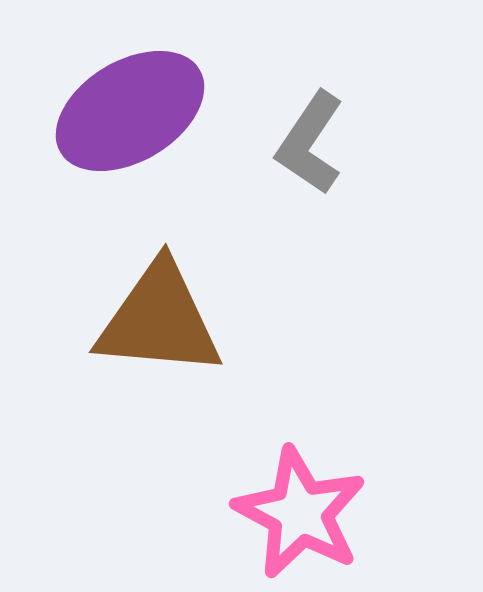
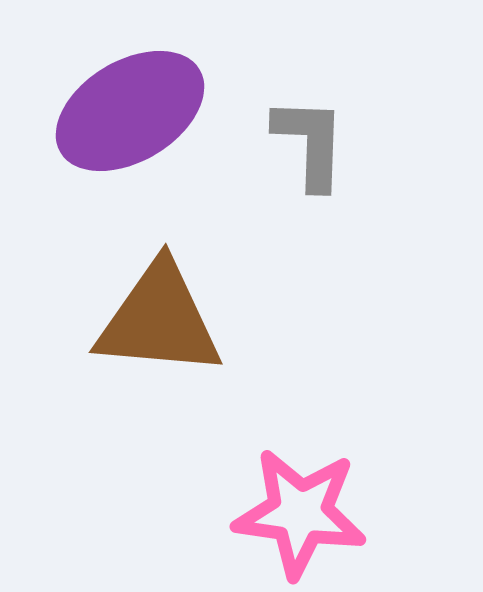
gray L-shape: rotated 148 degrees clockwise
pink star: rotated 20 degrees counterclockwise
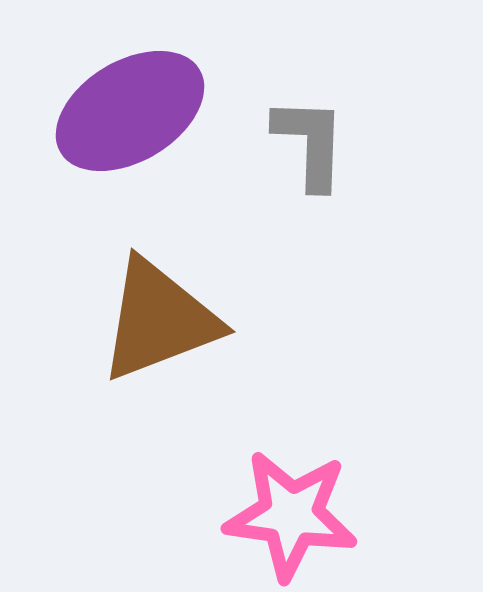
brown triangle: rotated 26 degrees counterclockwise
pink star: moved 9 px left, 2 px down
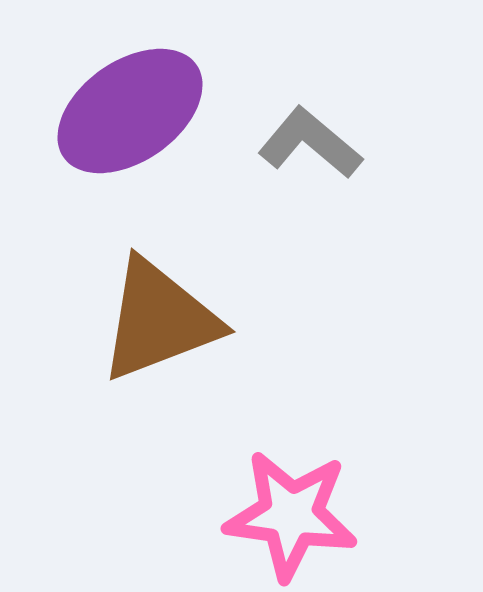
purple ellipse: rotated 4 degrees counterclockwise
gray L-shape: rotated 52 degrees counterclockwise
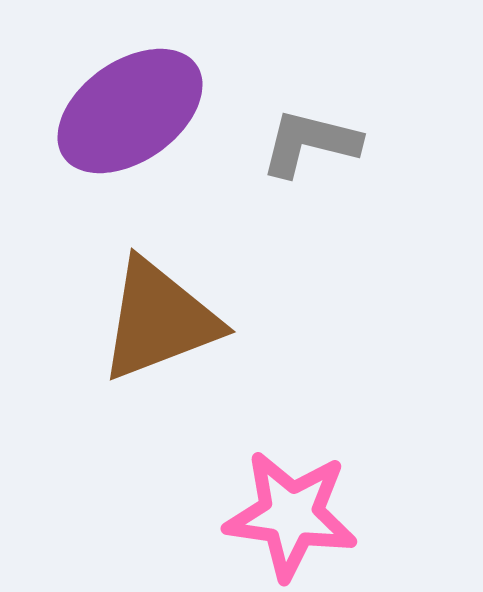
gray L-shape: rotated 26 degrees counterclockwise
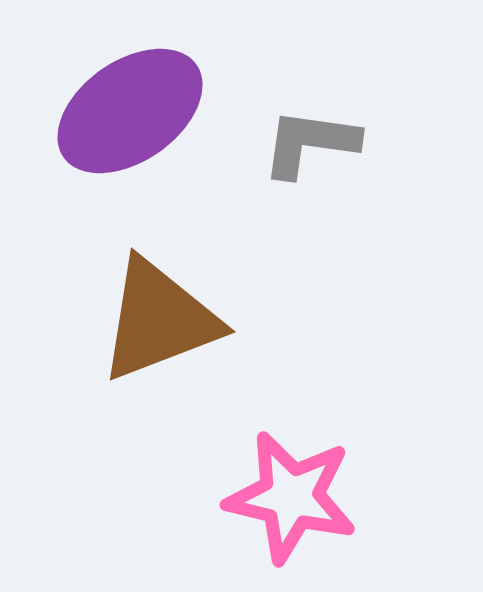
gray L-shape: rotated 6 degrees counterclockwise
pink star: moved 18 px up; rotated 5 degrees clockwise
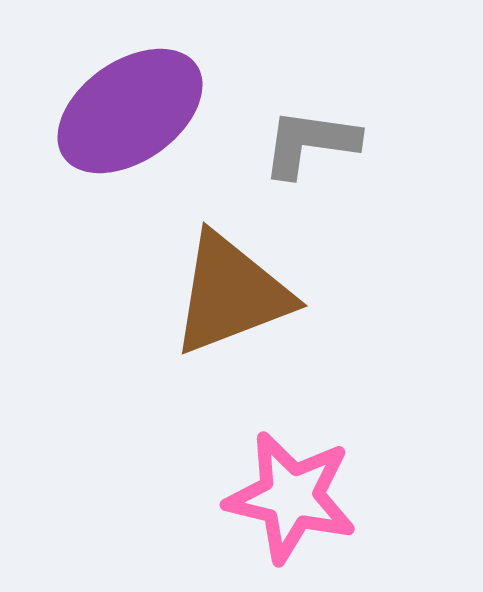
brown triangle: moved 72 px right, 26 px up
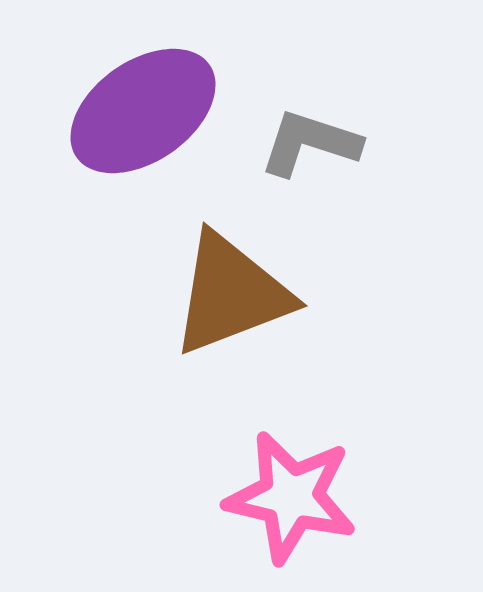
purple ellipse: moved 13 px right
gray L-shape: rotated 10 degrees clockwise
